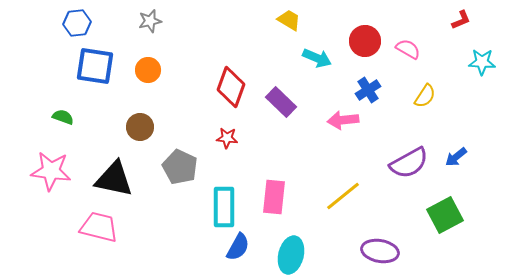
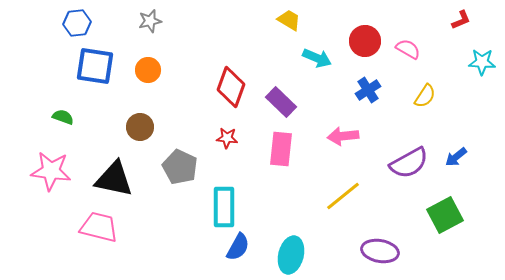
pink arrow: moved 16 px down
pink rectangle: moved 7 px right, 48 px up
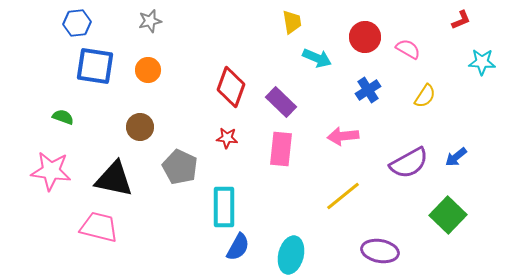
yellow trapezoid: moved 3 px right, 2 px down; rotated 50 degrees clockwise
red circle: moved 4 px up
green square: moved 3 px right; rotated 18 degrees counterclockwise
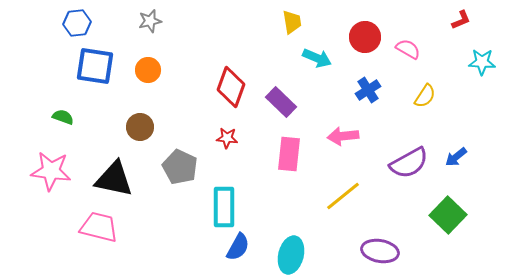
pink rectangle: moved 8 px right, 5 px down
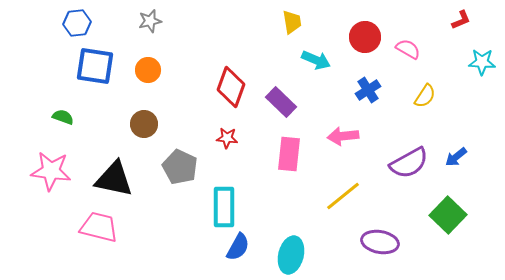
cyan arrow: moved 1 px left, 2 px down
brown circle: moved 4 px right, 3 px up
purple ellipse: moved 9 px up
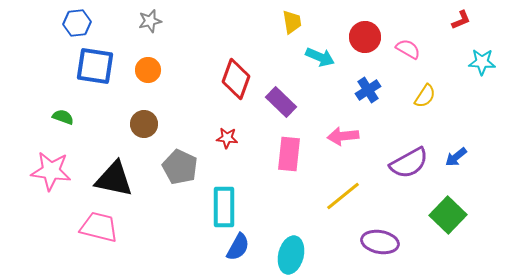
cyan arrow: moved 4 px right, 3 px up
red diamond: moved 5 px right, 8 px up
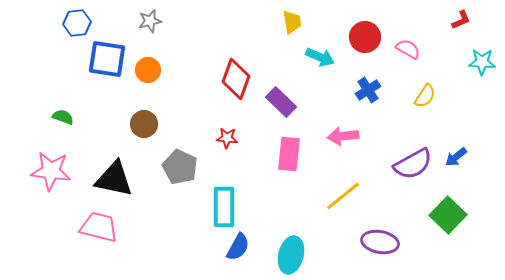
blue square: moved 12 px right, 7 px up
purple semicircle: moved 4 px right, 1 px down
